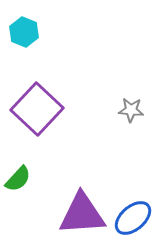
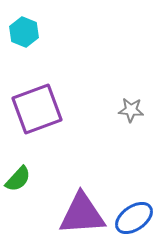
purple square: rotated 27 degrees clockwise
blue ellipse: moved 1 px right; rotated 6 degrees clockwise
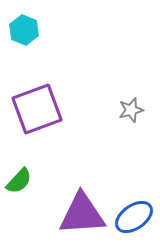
cyan hexagon: moved 2 px up
gray star: rotated 20 degrees counterclockwise
green semicircle: moved 1 px right, 2 px down
blue ellipse: moved 1 px up
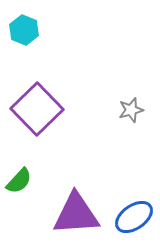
purple square: rotated 24 degrees counterclockwise
purple triangle: moved 6 px left
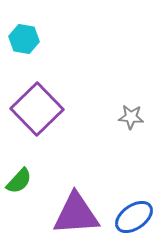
cyan hexagon: moved 9 px down; rotated 12 degrees counterclockwise
gray star: moved 7 px down; rotated 20 degrees clockwise
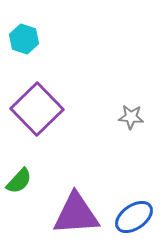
cyan hexagon: rotated 8 degrees clockwise
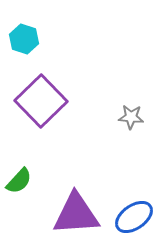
purple square: moved 4 px right, 8 px up
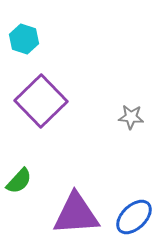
blue ellipse: rotated 9 degrees counterclockwise
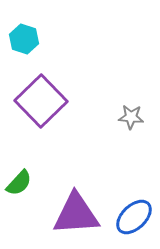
green semicircle: moved 2 px down
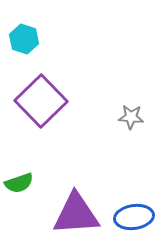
green semicircle: rotated 28 degrees clockwise
blue ellipse: rotated 36 degrees clockwise
